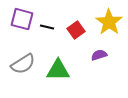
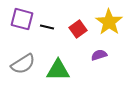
red square: moved 2 px right, 1 px up
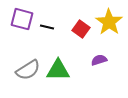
red square: moved 3 px right; rotated 18 degrees counterclockwise
purple semicircle: moved 5 px down
gray semicircle: moved 5 px right, 6 px down
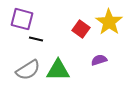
black line: moved 11 px left, 12 px down
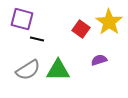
black line: moved 1 px right
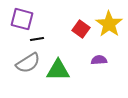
yellow star: moved 2 px down
black line: rotated 24 degrees counterclockwise
purple semicircle: rotated 14 degrees clockwise
gray semicircle: moved 7 px up
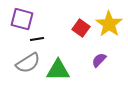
red square: moved 1 px up
purple semicircle: rotated 42 degrees counterclockwise
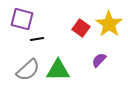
gray semicircle: moved 7 px down; rotated 10 degrees counterclockwise
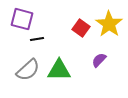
green triangle: moved 1 px right
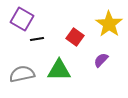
purple square: rotated 15 degrees clockwise
red square: moved 6 px left, 9 px down
purple semicircle: moved 2 px right
gray semicircle: moved 6 px left, 4 px down; rotated 150 degrees counterclockwise
